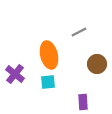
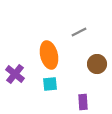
cyan square: moved 2 px right, 2 px down
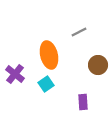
brown circle: moved 1 px right, 1 px down
cyan square: moved 4 px left; rotated 28 degrees counterclockwise
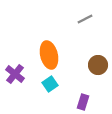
gray line: moved 6 px right, 13 px up
cyan square: moved 4 px right
purple rectangle: rotated 21 degrees clockwise
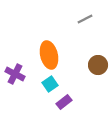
purple cross: rotated 12 degrees counterclockwise
purple rectangle: moved 19 px left; rotated 35 degrees clockwise
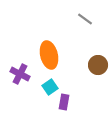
gray line: rotated 63 degrees clockwise
purple cross: moved 5 px right
cyan square: moved 3 px down
purple rectangle: rotated 42 degrees counterclockwise
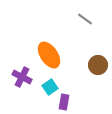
orange ellipse: rotated 20 degrees counterclockwise
purple cross: moved 2 px right, 3 px down
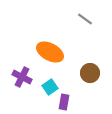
orange ellipse: moved 1 px right, 3 px up; rotated 28 degrees counterclockwise
brown circle: moved 8 px left, 8 px down
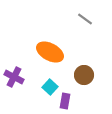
brown circle: moved 6 px left, 2 px down
purple cross: moved 8 px left
cyan square: rotated 14 degrees counterclockwise
purple rectangle: moved 1 px right, 1 px up
